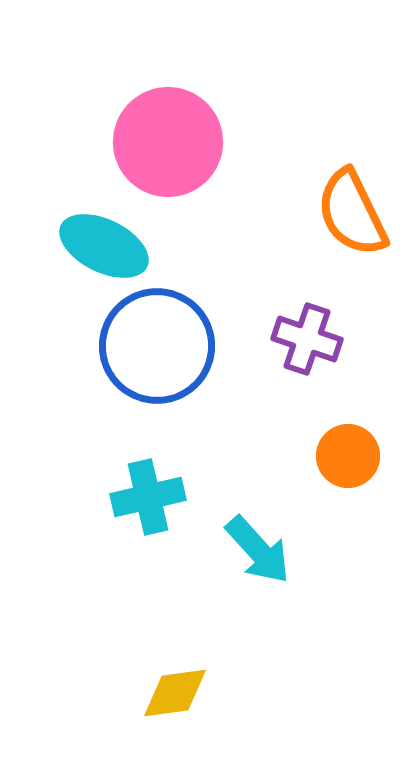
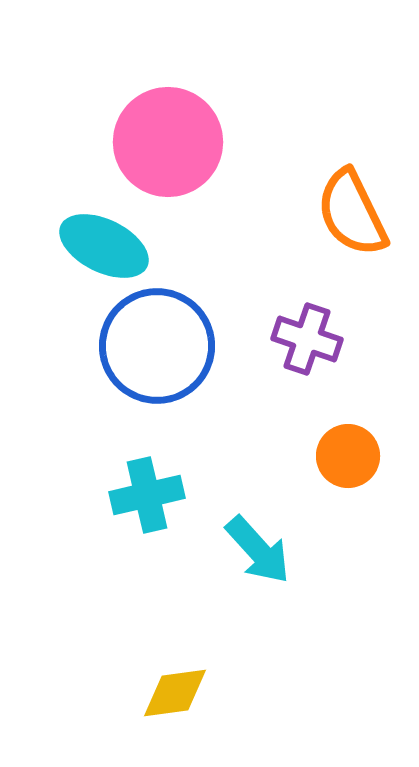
cyan cross: moved 1 px left, 2 px up
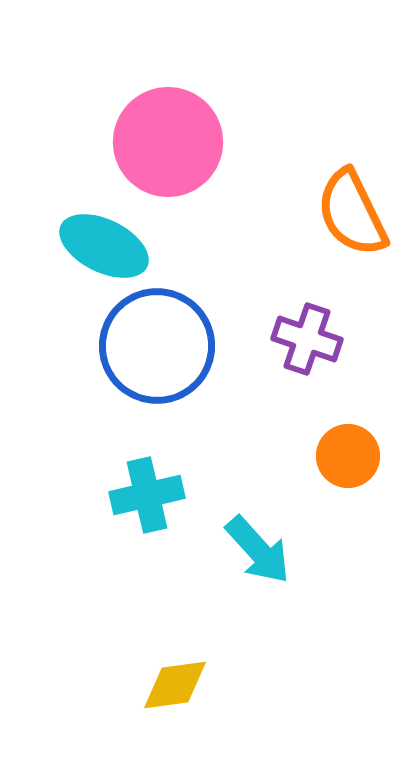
yellow diamond: moved 8 px up
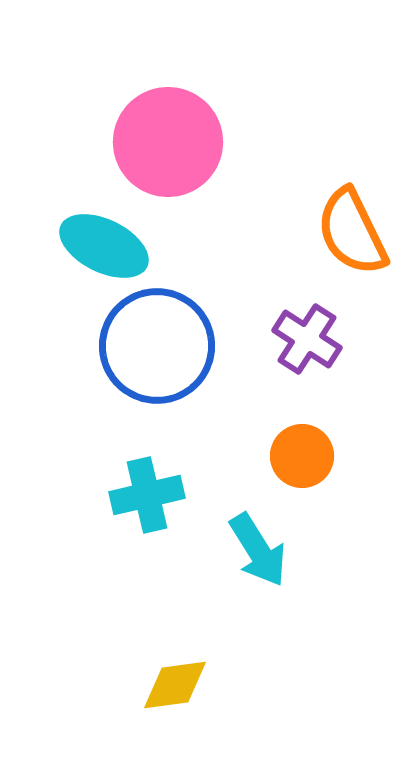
orange semicircle: moved 19 px down
purple cross: rotated 14 degrees clockwise
orange circle: moved 46 px left
cyan arrow: rotated 10 degrees clockwise
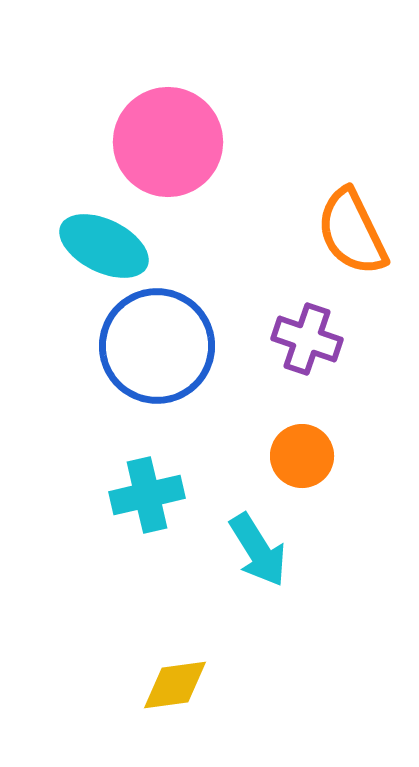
purple cross: rotated 14 degrees counterclockwise
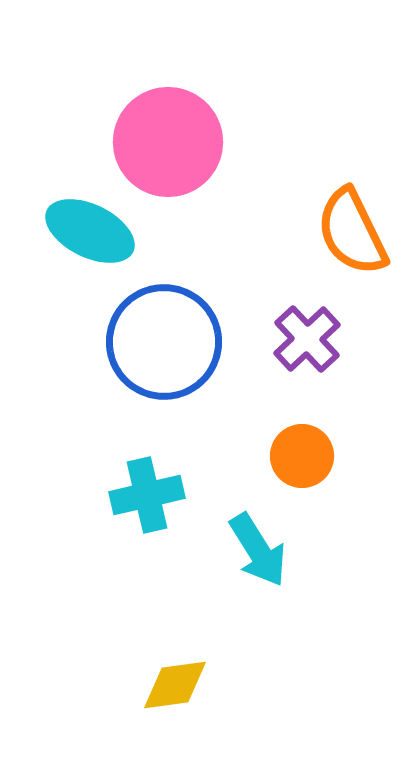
cyan ellipse: moved 14 px left, 15 px up
purple cross: rotated 28 degrees clockwise
blue circle: moved 7 px right, 4 px up
